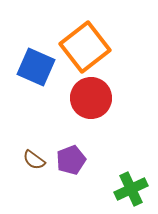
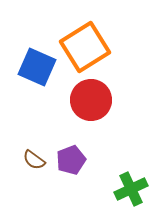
orange square: rotated 6 degrees clockwise
blue square: moved 1 px right
red circle: moved 2 px down
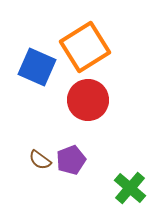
red circle: moved 3 px left
brown semicircle: moved 6 px right
green cross: moved 1 px left, 1 px up; rotated 24 degrees counterclockwise
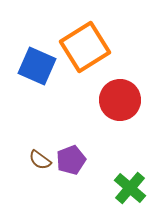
blue square: moved 1 px up
red circle: moved 32 px right
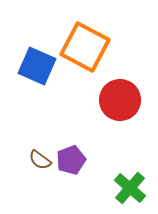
orange square: rotated 30 degrees counterclockwise
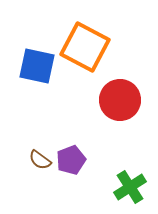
blue square: rotated 12 degrees counterclockwise
green cross: moved 1 px up; rotated 16 degrees clockwise
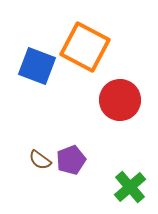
blue square: rotated 9 degrees clockwise
green cross: rotated 8 degrees counterclockwise
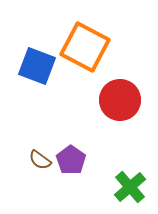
purple pentagon: rotated 16 degrees counterclockwise
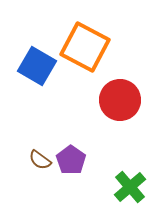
blue square: rotated 9 degrees clockwise
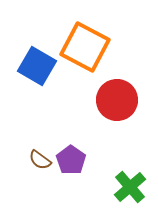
red circle: moved 3 px left
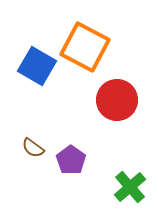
brown semicircle: moved 7 px left, 12 px up
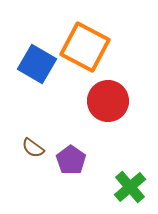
blue square: moved 2 px up
red circle: moved 9 px left, 1 px down
